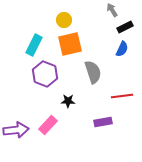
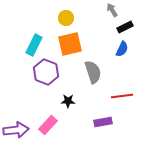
yellow circle: moved 2 px right, 2 px up
purple hexagon: moved 1 px right, 2 px up
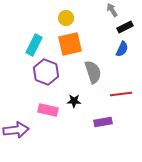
red line: moved 1 px left, 2 px up
black star: moved 6 px right
pink rectangle: moved 15 px up; rotated 60 degrees clockwise
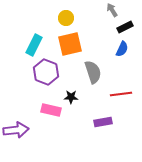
black star: moved 3 px left, 4 px up
pink rectangle: moved 3 px right
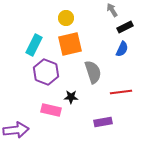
red line: moved 2 px up
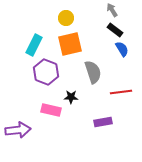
black rectangle: moved 10 px left, 3 px down; rotated 63 degrees clockwise
blue semicircle: rotated 56 degrees counterclockwise
purple arrow: moved 2 px right
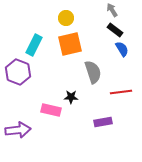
purple hexagon: moved 28 px left
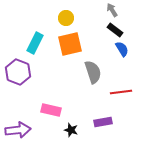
cyan rectangle: moved 1 px right, 2 px up
black star: moved 33 px down; rotated 16 degrees clockwise
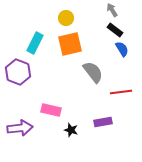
gray semicircle: rotated 20 degrees counterclockwise
purple arrow: moved 2 px right, 2 px up
